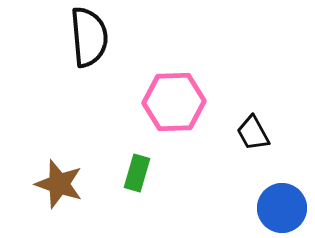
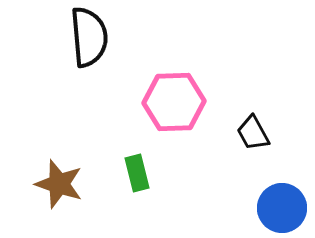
green rectangle: rotated 30 degrees counterclockwise
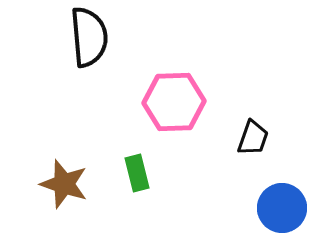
black trapezoid: moved 5 px down; rotated 132 degrees counterclockwise
brown star: moved 5 px right
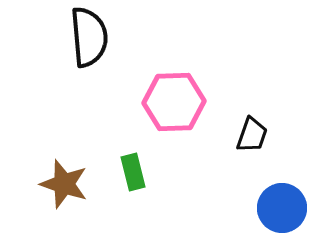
black trapezoid: moved 1 px left, 3 px up
green rectangle: moved 4 px left, 1 px up
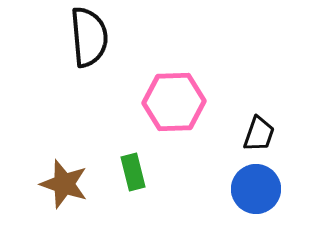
black trapezoid: moved 7 px right, 1 px up
blue circle: moved 26 px left, 19 px up
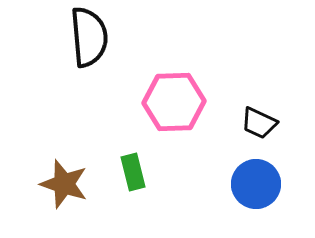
black trapezoid: moved 11 px up; rotated 96 degrees clockwise
blue circle: moved 5 px up
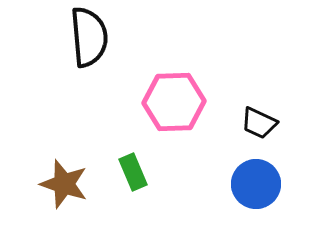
green rectangle: rotated 9 degrees counterclockwise
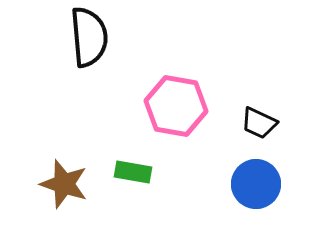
pink hexagon: moved 2 px right, 4 px down; rotated 12 degrees clockwise
green rectangle: rotated 57 degrees counterclockwise
